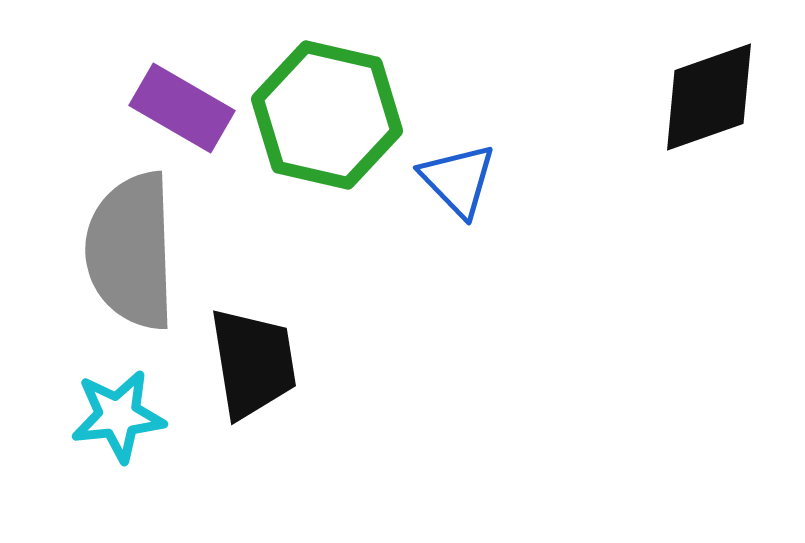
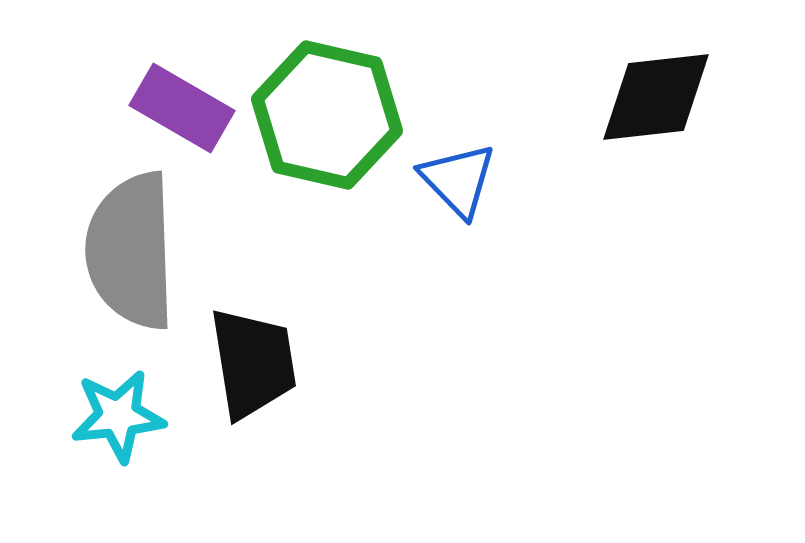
black diamond: moved 53 px left; rotated 13 degrees clockwise
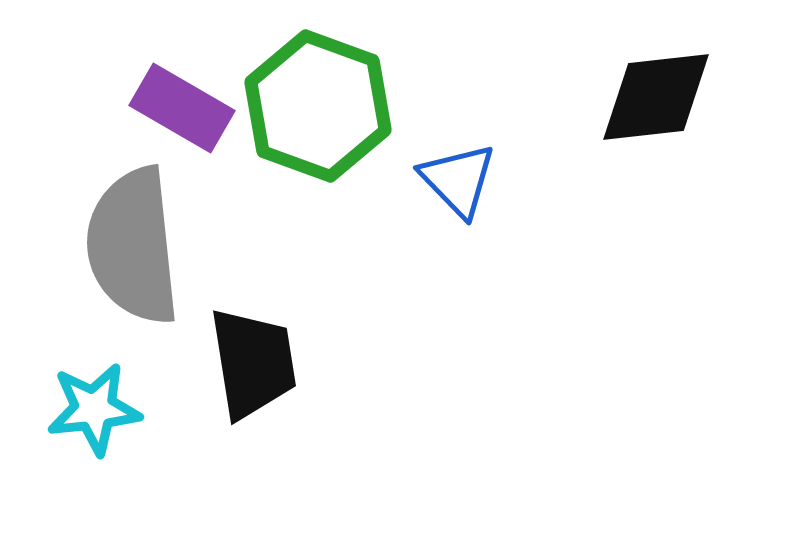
green hexagon: moved 9 px left, 9 px up; rotated 7 degrees clockwise
gray semicircle: moved 2 px right, 5 px up; rotated 4 degrees counterclockwise
cyan star: moved 24 px left, 7 px up
